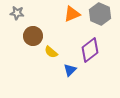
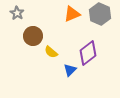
gray star: rotated 24 degrees clockwise
purple diamond: moved 2 px left, 3 px down
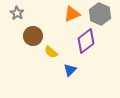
purple diamond: moved 2 px left, 12 px up
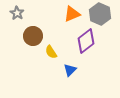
yellow semicircle: rotated 16 degrees clockwise
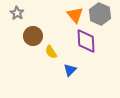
orange triangle: moved 3 px right, 1 px down; rotated 48 degrees counterclockwise
purple diamond: rotated 55 degrees counterclockwise
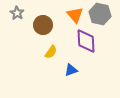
gray hexagon: rotated 10 degrees counterclockwise
brown circle: moved 10 px right, 11 px up
yellow semicircle: rotated 112 degrees counterclockwise
blue triangle: moved 1 px right; rotated 24 degrees clockwise
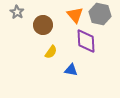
gray star: moved 1 px up
blue triangle: rotated 32 degrees clockwise
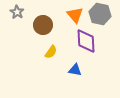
blue triangle: moved 4 px right
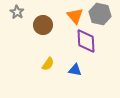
orange triangle: moved 1 px down
yellow semicircle: moved 3 px left, 12 px down
